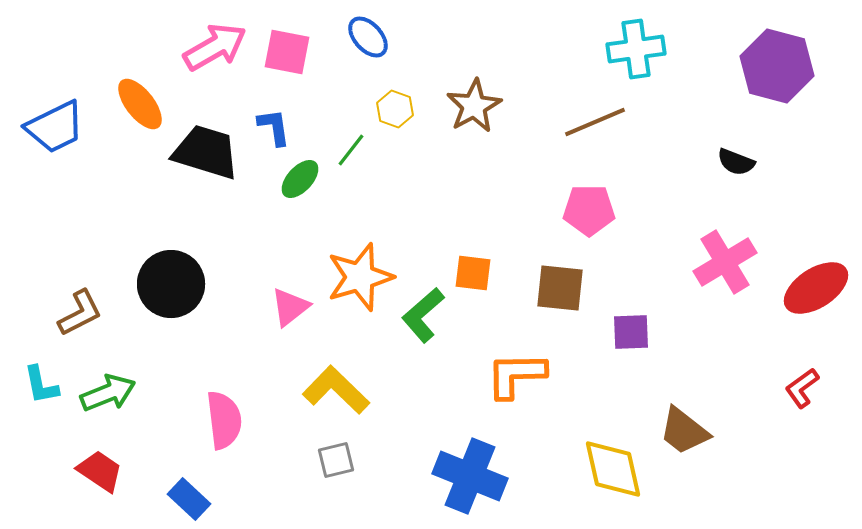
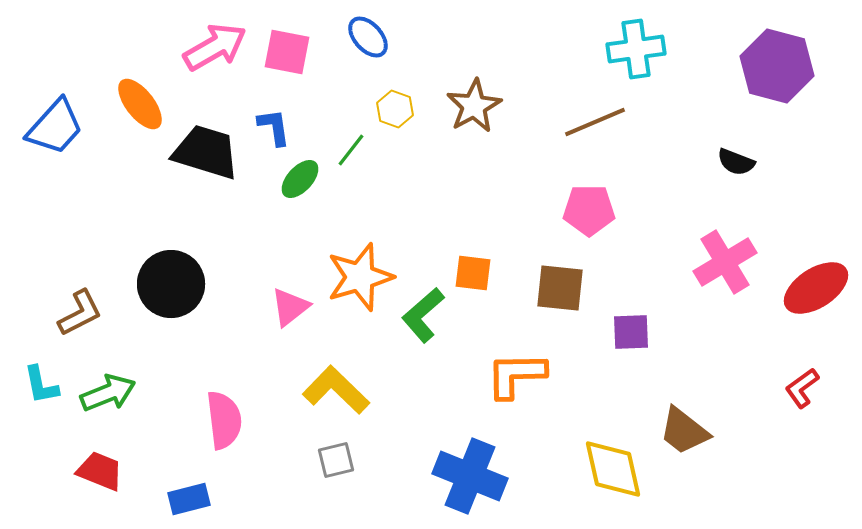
blue trapezoid: rotated 22 degrees counterclockwise
red trapezoid: rotated 12 degrees counterclockwise
blue rectangle: rotated 57 degrees counterclockwise
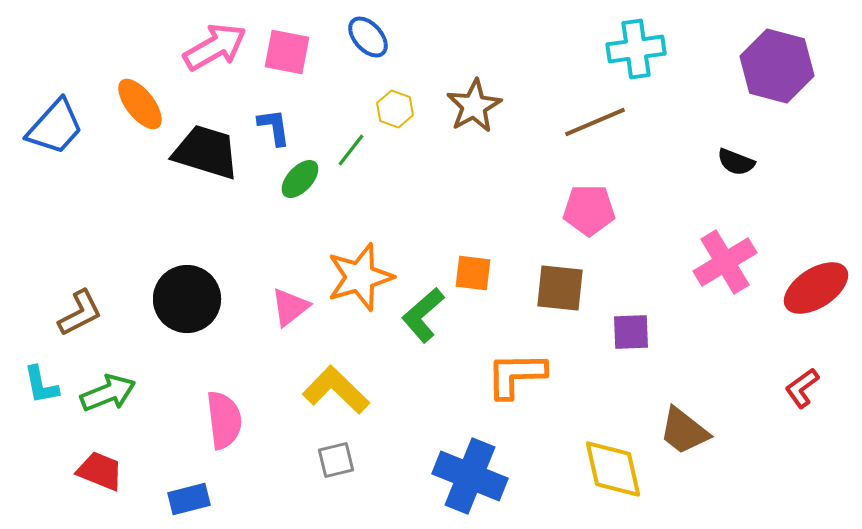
black circle: moved 16 px right, 15 px down
